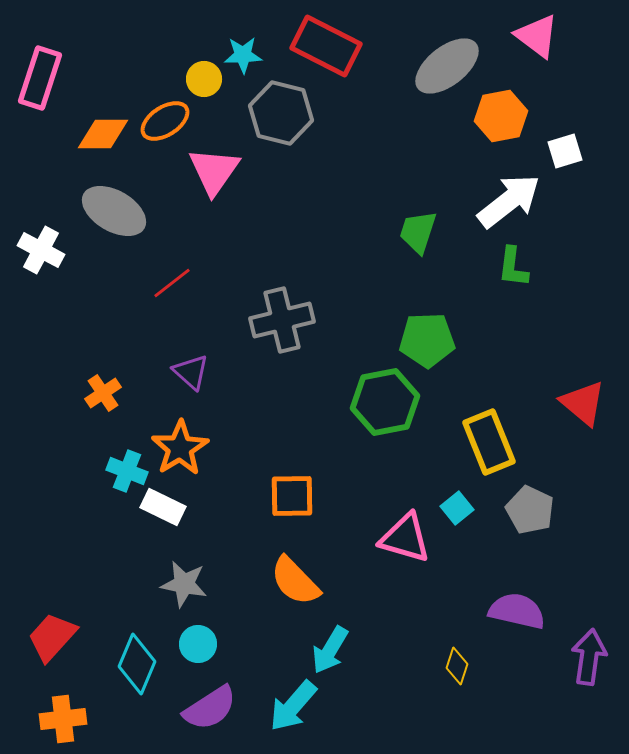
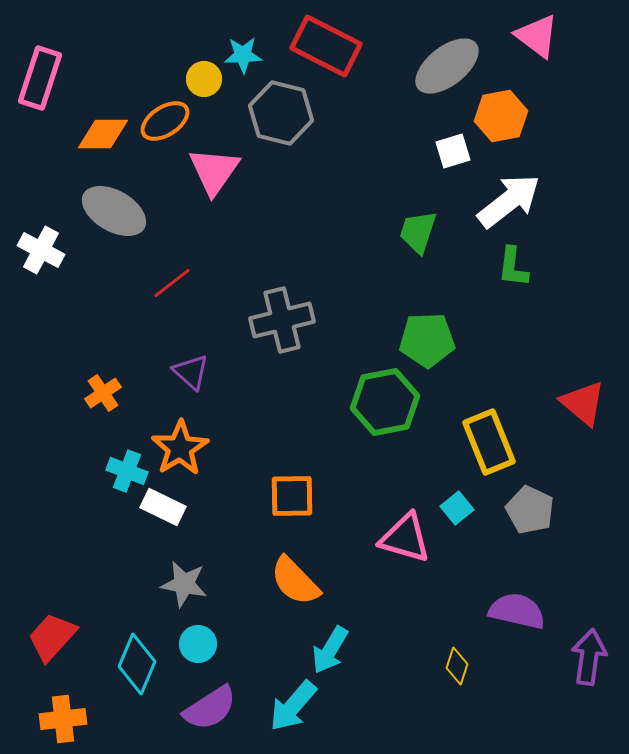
white square at (565, 151): moved 112 px left
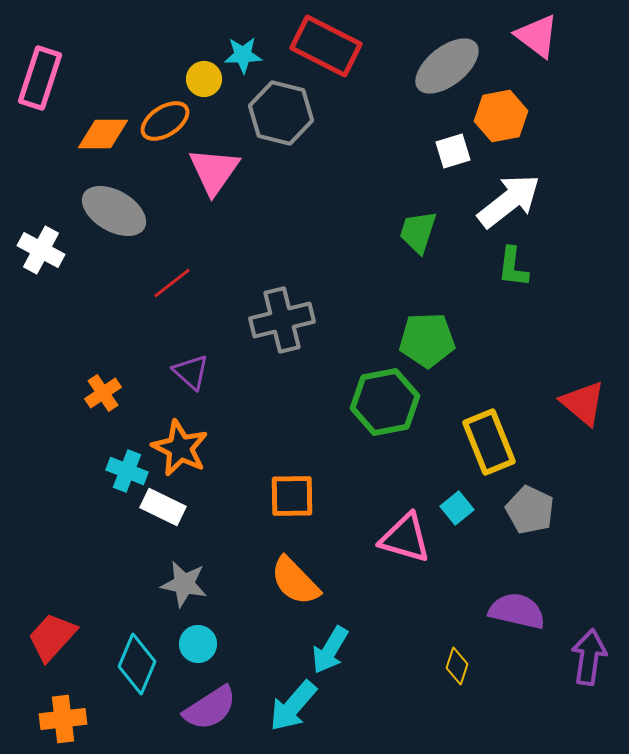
orange star at (180, 448): rotated 14 degrees counterclockwise
